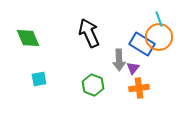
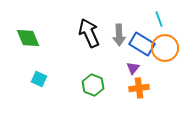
orange circle: moved 6 px right, 11 px down
gray arrow: moved 25 px up
cyan square: rotated 35 degrees clockwise
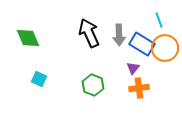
cyan line: moved 1 px down
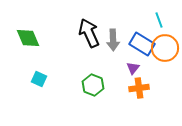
gray arrow: moved 6 px left, 5 px down
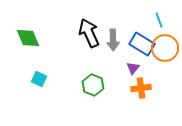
orange cross: moved 2 px right
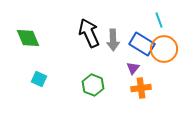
orange circle: moved 1 px left, 1 px down
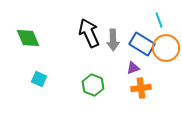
orange circle: moved 2 px right, 1 px up
purple triangle: rotated 32 degrees clockwise
